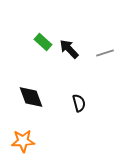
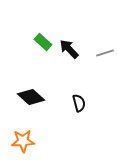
black diamond: rotated 28 degrees counterclockwise
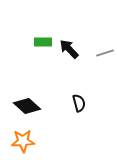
green rectangle: rotated 42 degrees counterclockwise
black diamond: moved 4 px left, 9 px down
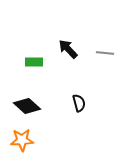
green rectangle: moved 9 px left, 20 px down
black arrow: moved 1 px left
gray line: rotated 24 degrees clockwise
orange star: moved 1 px left, 1 px up
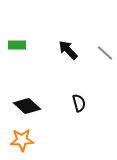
black arrow: moved 1 px down
gray line: rotated 36 degrees clockwise
green rectangle: moved 17 px left, 17 px up
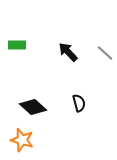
black arrow: moved 2 px down
black diamond: moved 6 px right, 1 px down
orange star: rotated 20 degrees clockwise
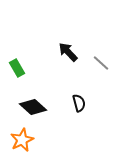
green rectangle: moved 23 px down; rotated 60 degrees clockwise
gray line: moved 4 px left, 10 px down
orange star: rotated 30 degrees clockwise
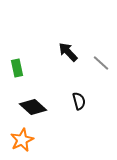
green rectangle: rotated 18 degrees clockwise
black semicircle: moved 2 px up
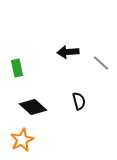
black arrow: rotated 50 degrees counterclockwise
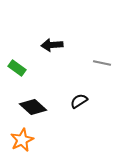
black arrow: moved 16 px left, 7 px up
gray line: moved 1 px right; rotated 30 degrees counterclockwise
green rectangle: rotated 42 degrees counterclockwise
black semicircle: rotated 108 degrees counterclockwise
